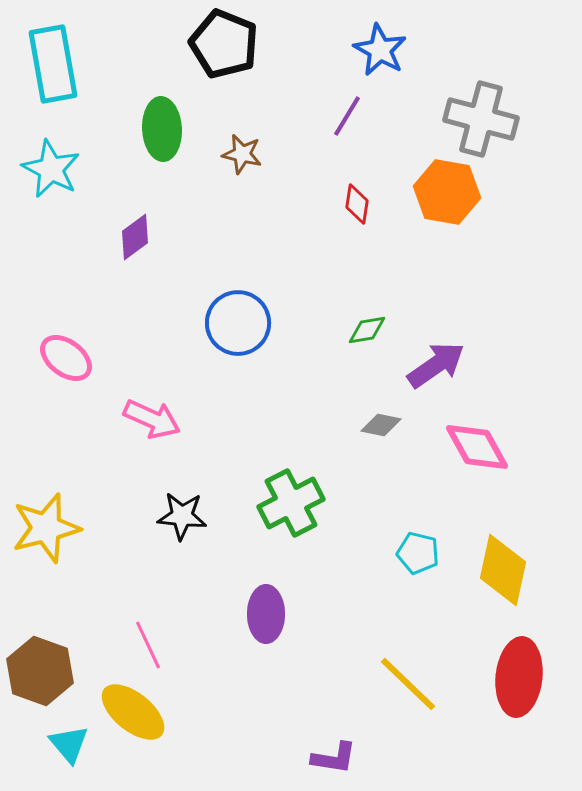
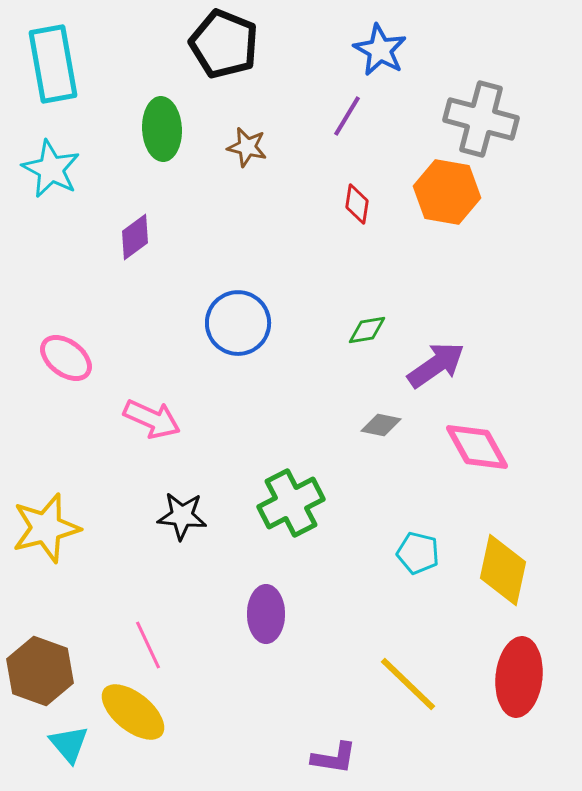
brown star: moved 5 px right, 7 px up
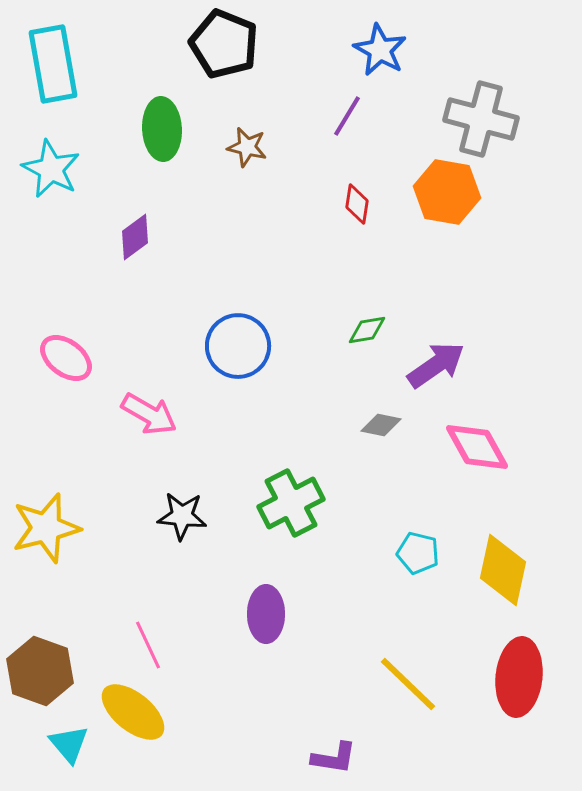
blue circle: moved 23 px down
pink arrow: moved 3 px left, 5 px up; rotated 6 degrees clockwise
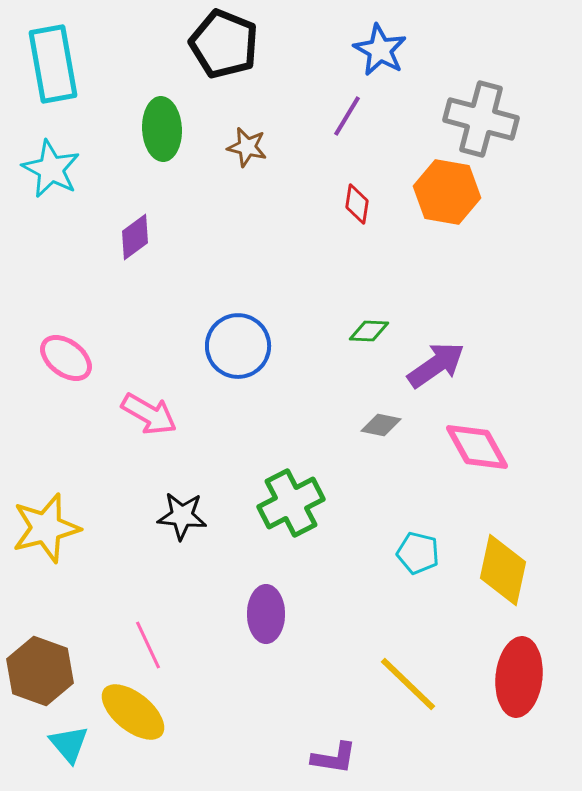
green diamond: moved 2 px right, 1 px down; rotated 12 degrees clockwise
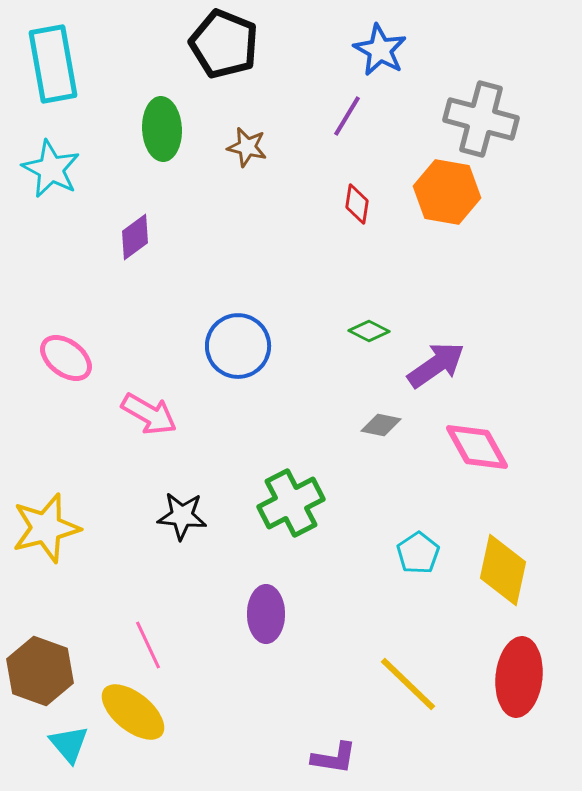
green diamond: rotated 24 degrees clockwise
cyan pentagon: rotated 24 degrees clockwise
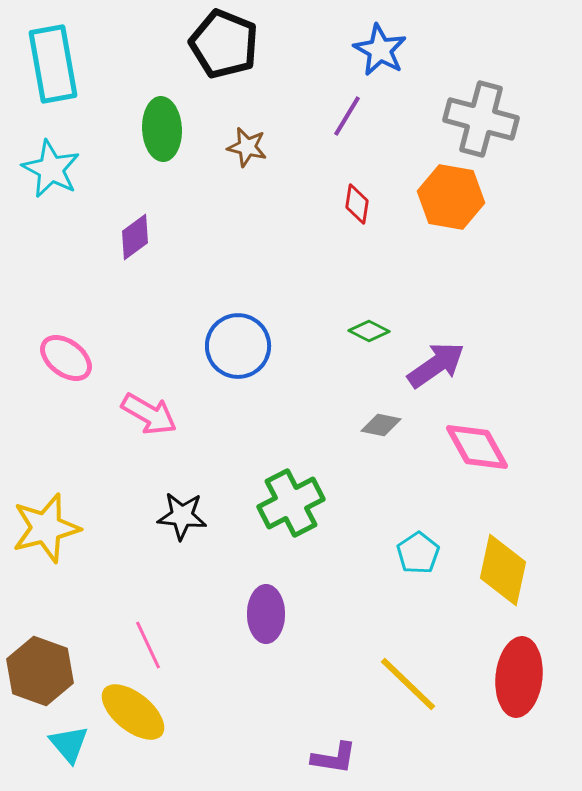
orange hexagon: moved 4 px right, 5 px down
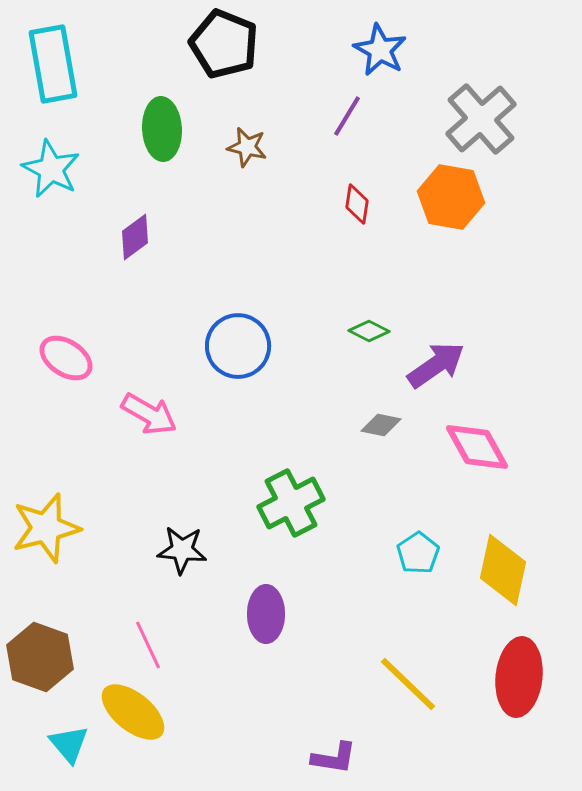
gray cross: rotated 34 degrees clockwise
pink ellipse: rotated 4 degrees counterclockwise
black star: moved 34 px down
brown hexagon: moved 14 px up
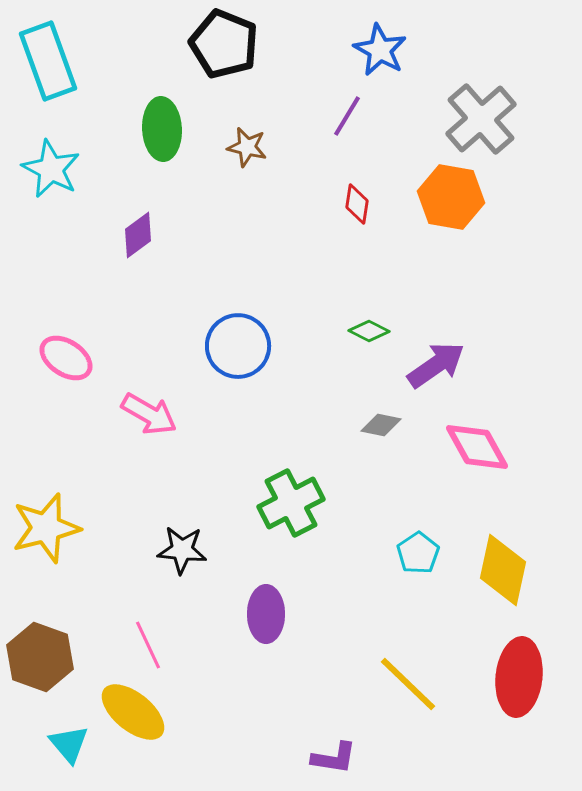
cyan rectangle: moved 5 px left, 3 px up; rotated 10 degrees counterclockwise
purple diamond: moved 3 px right, 2 px up
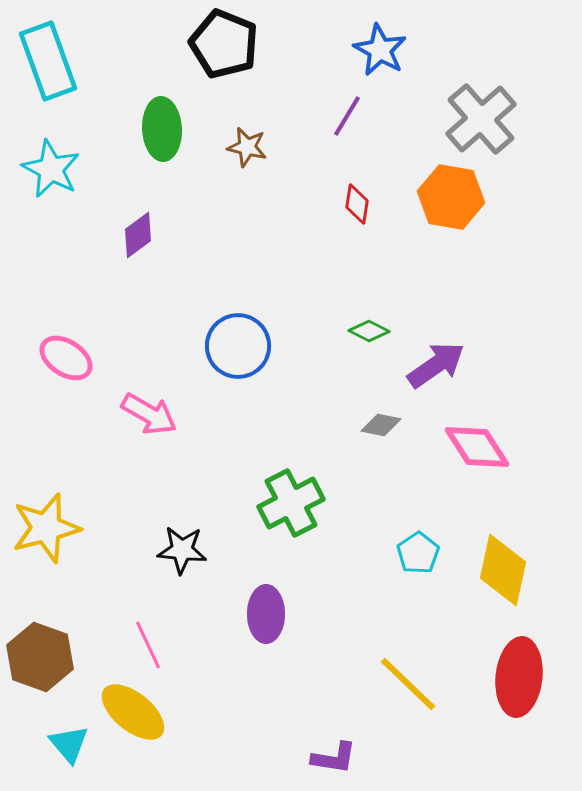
pink diamond: rotated 4 degrees counterclockwise
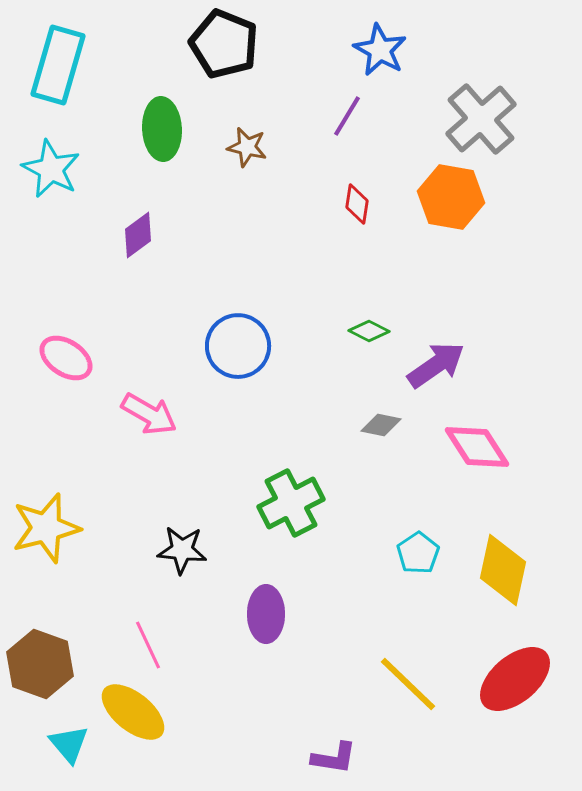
cyan rectangle: moved 10 px right, 4 px down; rotated 36 degrees clockwise
brown hexagon: moved 7 px down
red ellipse: moved 4 px left, 2 px down; rotated 44 degrees clockwise
